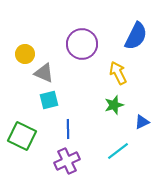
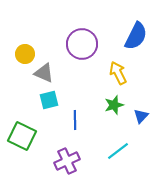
blue triangle: moved 1 px left, 6 px up; rotated 21 degrees counterclockwise
blue line: moved 7 px right, 9 px up
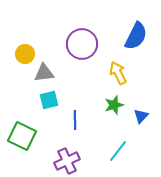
gray triangle: rotated 30 degrees counterclockwise
cyan line: rotated 15 degrees counterclockwise
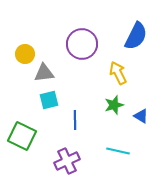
blue triangle: rotated 42 degrees counterclockwise
cyan line: rotated 65 degrees clockwise
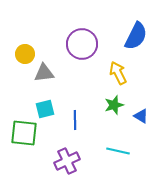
cyan square: moved 4 px left, 9 px down
green square: moved 2 px right, 3 px up; rotated 20 degrees counterclockwise
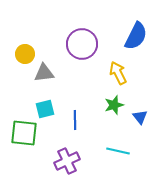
blue triangle: moved 1 px left, 1 px down; rotated 21 degrees clockwise
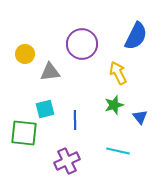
gray triangle: moved 6 px right, 1 px up
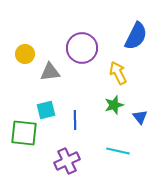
purple circle: moved 4 px down
cyan square: moved 1 px right, 1 px down
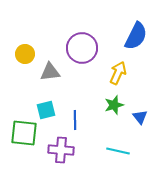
yellow arrow: rotated 50 degrees clockwise
purple cross: moved 6 px left, 11 px up; rotated 30 degrees clockwise
